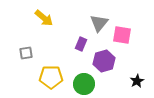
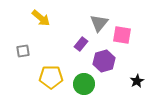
yellow arrow: moved 3 px left
purple rectangle: rotated 16 degrees clockwise
gray square: moved 3 px left, 2 px up
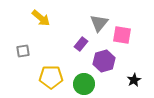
black star: moved 3 px left, 1 px up
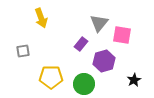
yellow arrow: rotated 30 degrees clockwise
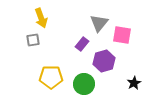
purple rectangle: moved 1 px right
gray square: moved 10 px right, 11 px up
black star: moved 3 px down
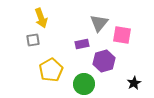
purple rectangle: rotated 40 degrees clockwise
yellow pentagon: moved 7 px up; rotated 30 degrees counterclockwise
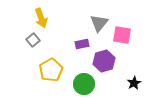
gray square: rotated 32 degrees counterclockwise
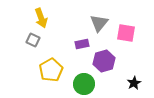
pink square: moved 4 px right, 2 px up
gray square: rotated 24 degrees counterclockwise
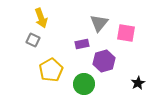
black star: moved 4 px right
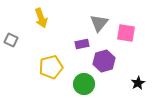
gray square: moved 22 px left
yellow pentagon: moved 3 px up; rotated 15 degrees clockwise
